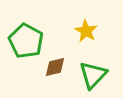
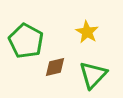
yellow star: moved 1 px right, 1 px down
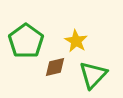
yellow star: moved 11 px left, 9 px down
green pentagon: rotated 8 degrees clockwise
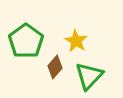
brown diamond: rotated 35 degrees counterclockwise
green triangle: moved 4 px left, 1 px down
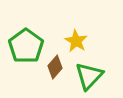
green pentagon: moved 5 px down
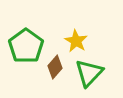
green triangle: moved 3 px up
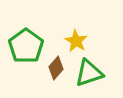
brown diamond: moved 1 px right, 1 px down
green triangle: rotated 28 degrees clockwise
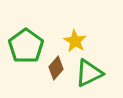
yellow star: moved 1 px left
green triangle: rotated 8 degrees counterclockwise
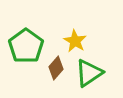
green triangle: rotated 8 degrees counterclockwise
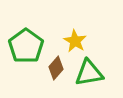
green triangle: rotated 24 degrees clockwise
